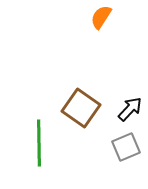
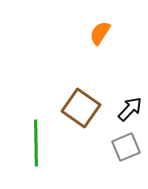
orange semicircle: moved 1 px left, 16 px down
green line: moved 3 px left
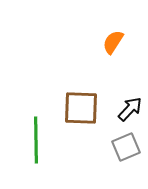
orange semicircle: moved 13 px right, 9 px down
brown square: rotated 33 degrees counterclockwise
green line: moved 3 px up
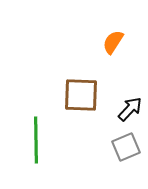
brown square: moved 13 px up
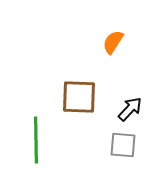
brown square: moved 2 px left, 2 px down
gray square: moved 3 px left, 2 px up; rotated 28 degrees clockwise
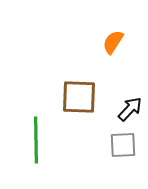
gray square: rotated 8 degrees counterclockwise
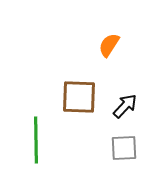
orange semicircle: moved 4 px left, 3 px down
black arrow: moved 5 px left, 3 px up
gray square: moved 1 px right, 3 px down
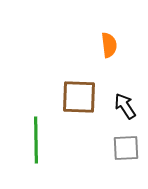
orange semicircle: rotated 140 degrees clockwise
black arrow: rotated 76 degrees counterclockwise
gray square: moved 2 px right
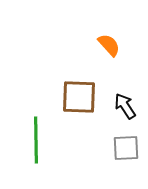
orange semicircle: rotated 35 degrees counterclockwise
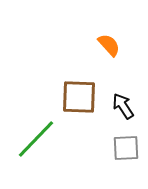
black arrow: moved 2 px left
green line: moved 1 px up; rotated 45 degrees clockwise
